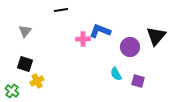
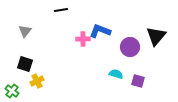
cyan semicircle: rotated 136 degrees clockwise
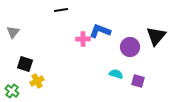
gray triangle: moved 12 px left, 1 px down
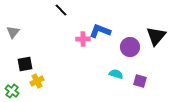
black line: rotated 56 degrees clockwise
black square: rotated 28 degrees counterclockwise
purple square: moved 2 px right
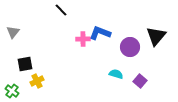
blue L-shape: moved 2 px down
purple square: rotated 24 degrees clockwise
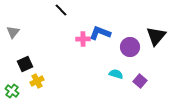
black square: rotated 14 degrees counterclockwise
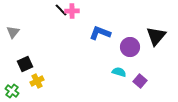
pink cross: moved 11 px left, 28 px up
cyan semicircle: moved 3 px right, 2 px up
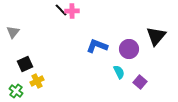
blue L-shape: moved 3 px left, 13 px down
purple circle: moved 1 px left, 2 px down
cyan semicircle: rotated 48 degrees clockwise
purple square: moved 1 px down
green cross: moved 4 px right
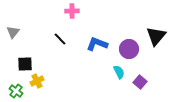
black line: moved 1 px left, 29 px down
blue L-shape: moved 2 px up
black square: rotated 21 degrees clockwise
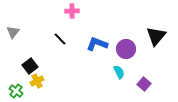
purple circle: moved 3 px left
black square: moved 5 px right, 2 px down; rotated 35 degrees counterclockwise
purple square: moved 4 px right, 2 px down
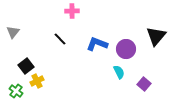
black square: moved 4 px left
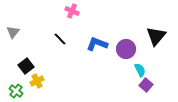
pink cross: rotated 24 degrees clockwise
cyan semicircle: moved 21 px right, 2 px up
purple square: moved 2 px right, 1 px down
